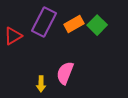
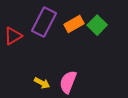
pink semicircle: moved 3 px right, 9 px down
yellow arrow: moved 1 px right, 1 px up; rotated 63 degrees counterclockwise
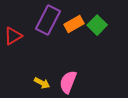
purple rectangle: moved 4 px right, 2 px up
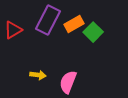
green square: moved 4 px left, 7 px down
red triangle: moved 6 px up
yellow arrow: moved 4 px left, 8 px up; rotated 21 degrees counterclockwise
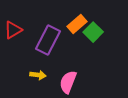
purple rectangle: moved 20 px down
orange rectangle: moved 3 px right; rotated 12 degrees counterclockwise
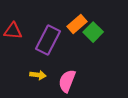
red triangle: moved 1 px down; rotated 36 degrees clockwise
pink semicircle: moved 1 px left, 1 px up
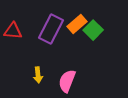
green square: moved 2 px up
purple rectangle: moved 3 px right, 11 px up
yellow arrow: rotated 77 degrees clockwise
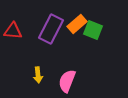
green square: rotated 24 degrees counterclockwise
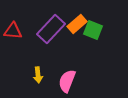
purple rectangle: rotated 16 degrees clockwise
